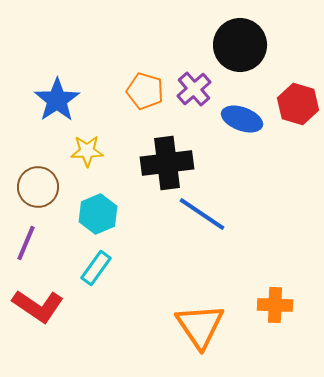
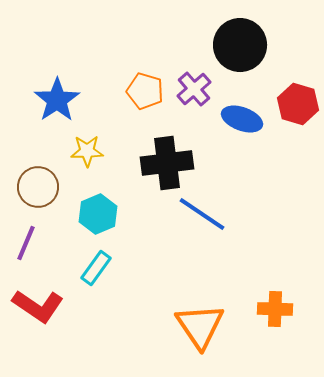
orange cross: moved 4 px down
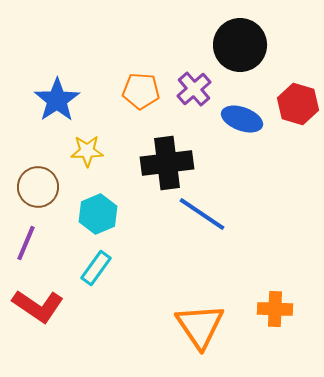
orange pentagon: moved 4 px left; rotated 12 degrees counterclockwise
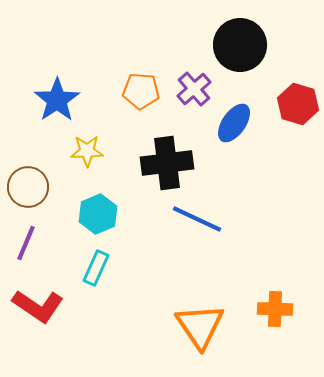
blue ellipse: moved 8 px left, 4 px down; rotated 75 degrees counterclockwise
brown circle: moved 10 px left
blue line: moved 5 px left, 5 px down; rotated 9 degrees counterclockwise
cyan rectangle: rotated 12 degrees counterclockwise
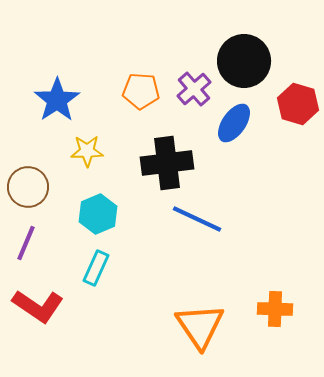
black circle: moved 4 px right, 16 px down
